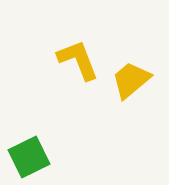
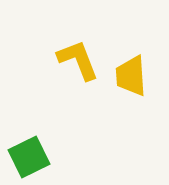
yellow trapezoid: moved 4 px up; rotated 54 degrees counterclockwise
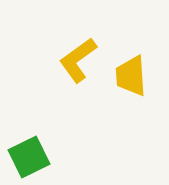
yellow L-shape: rotated 105 degrees counterclockwise
